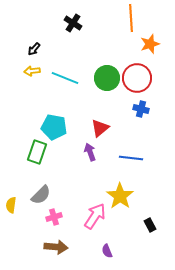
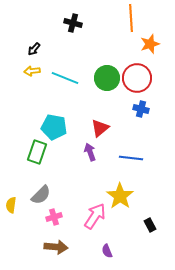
black cross: rotated 18 degrees counterclockwise
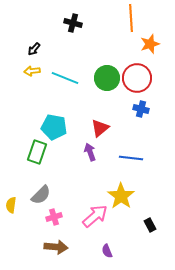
yellow star: moved 1 px right
pink arrow: rotated 16 degrees clockwise
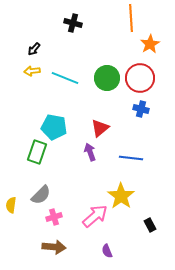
orange star: rotated 12 degrees counterclockwise
red circle: moved 3 px right
brown arrow: moved 2 px left
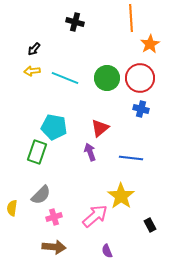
black cross: moved 2 px right, 1 px up
yellow semicircle: moved 1 px right, 3 px down
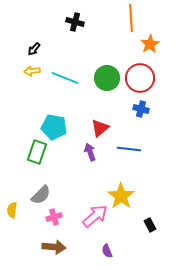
blue line: moved 2 px left, 9 px up
yellow semicircle: moved 2 px down
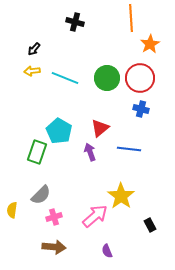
cyan pentagon: moved 5 px right, 4 px down; rotated 20 degrees clockwise
